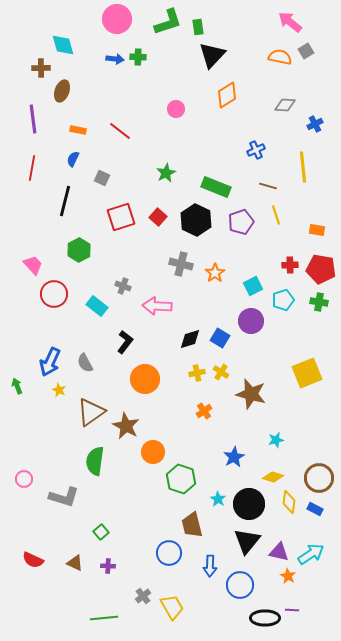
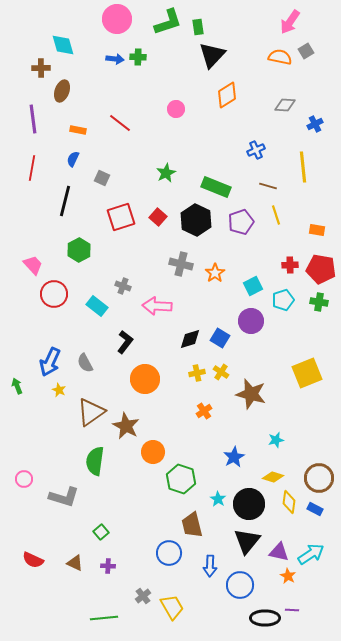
pink arrow at (290, 22): rotated 95 degrees counterclockwise
red line at (120, 131): moved 8 px up
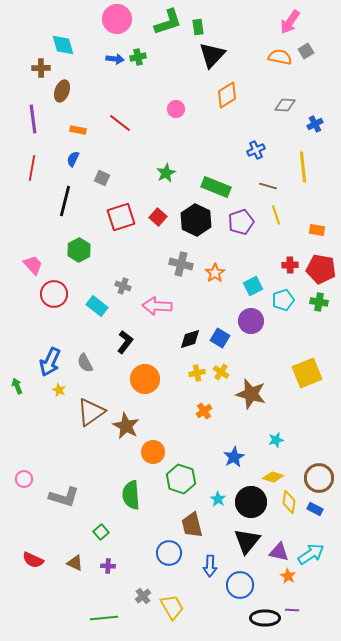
green cross at (138, 57): rotated 14 degrees counterclockwise
green semicircle at (95, 461): moved 36 px right, 34 px down; rotated 12 degrees counterclockwise
black circle at (249, 504): moved 2 px right, 2 px up
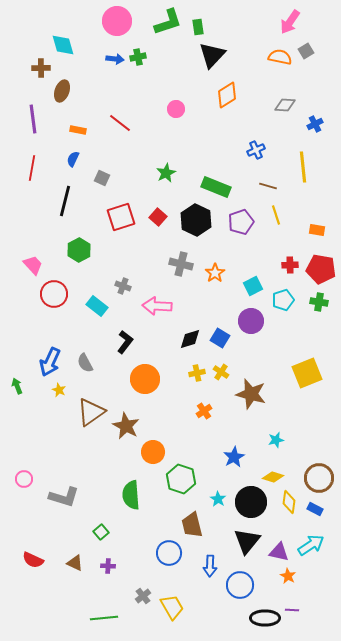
pink circle at (117, 19): moved 2 px down
cyan arrow at (311, 554): moved 9 px up
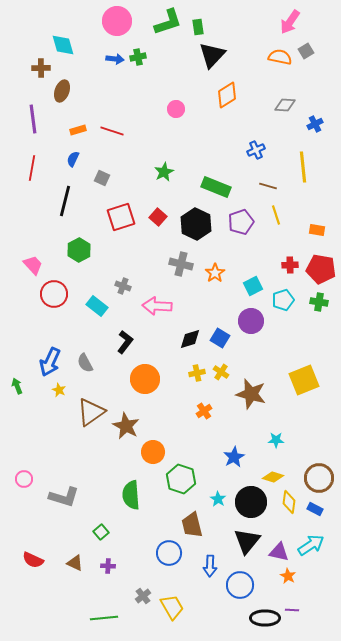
red line at (120, 123): moved 8 px left, 8 px down; rotated 20 degrees counterclockwise
orange rectangle at (78, 130): rotated 28 degrees counterclockwise
green star at (166, 173): moved 2 px left, 1 px up
black hexagon at (196, 220): moved 4 px down
yellow square at (307, 373): moved 3 px left, 7 px down
cyan star at (276, 440): rotated 14 degrees clockwise
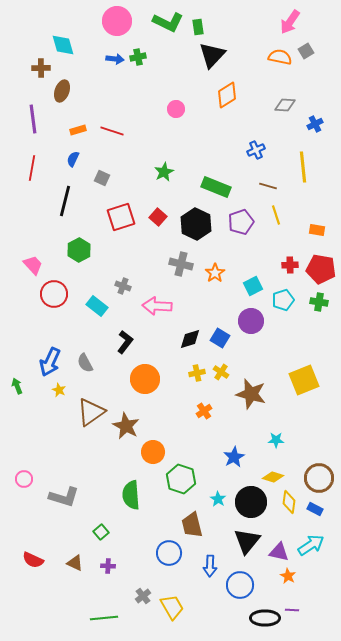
green L-shape at (168, 22): rotated 44 degrees clockwise
